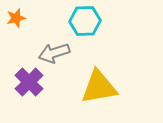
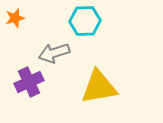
orange star: moved 1 px left
purple cross: rotated 20 degrees clockwise
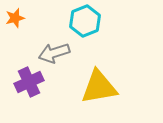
cyan hexagon: rotated 20 degrees counterclockwise
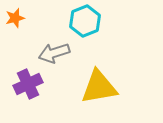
purple cross: moved 1 px left, 2 px down
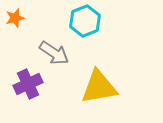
gray arrow: rotated 128 degrees counterclockwise
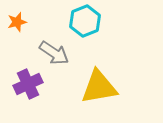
orange star: moved 2 px right, 4 px down
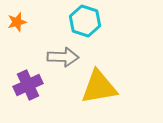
cyan hexagon: rotated 20 degrees counterclockwise
gray arrow: moved 9 px right, 4 px down; rotated 32 degrees counterclockwise
purple cross: moved 1 px down
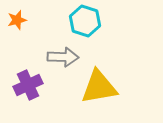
orange star: moved 2 px up
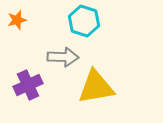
cyan hexagon: moved 1 px left
yellow triangle: moved 3 px left
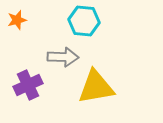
cyan hexagon: rotated 12 degrees counterclockwise
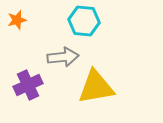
gray arrow: rotated 8 degrees counterclockwise
